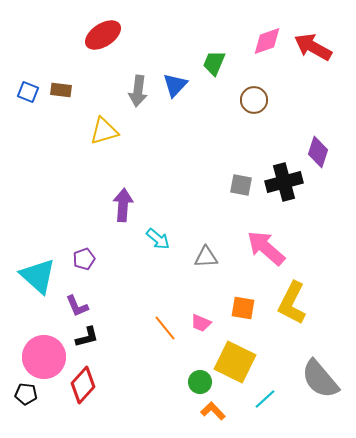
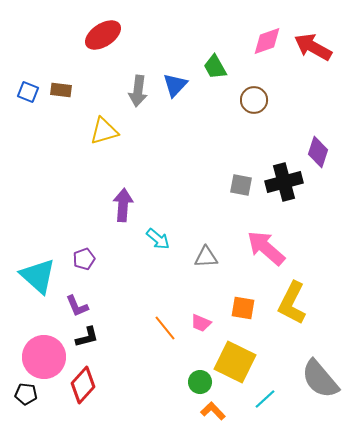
green trapezoid: moved 1 px right, 4 px down; rotated 52 degrees counterclockwise
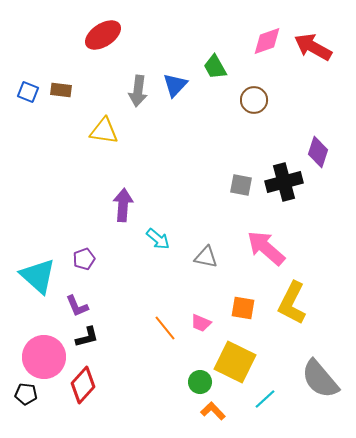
yellow triangle: rotated 24 degrees clockwise
gray triangle: rotated 15 degrees clockwise
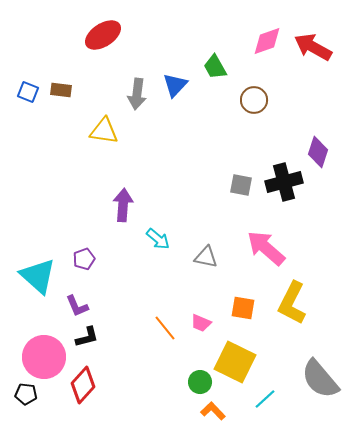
gray arrow: moved 1 px left, 3 px down
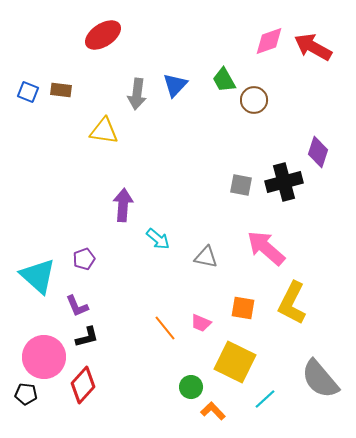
pink diamond: moved 2 px right
green trapezoid: moved 9 px right, 13 px down
green circle: moved 9 px left, 5 px down
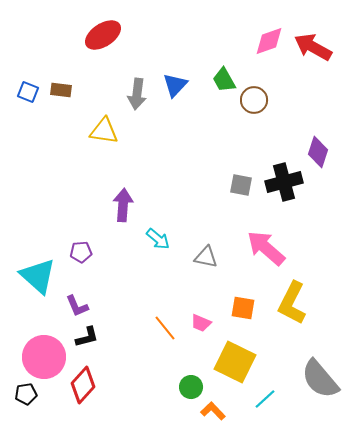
purple pentagon: moved 3 px left, 7 px up; rotated 15 degrees clockwise
black pentagon: rotated 15 degrees counterclockwise
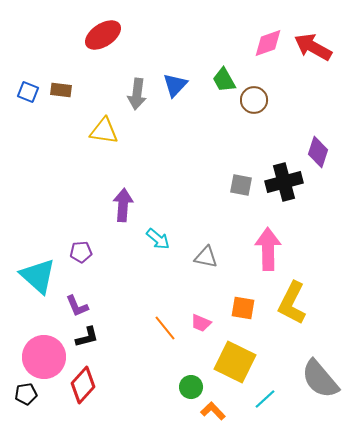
pink diamond: moved 1 px left, 2 px down
pink arrow: moved 2 px right, 1 px down; rotated 48 degrees clockwise
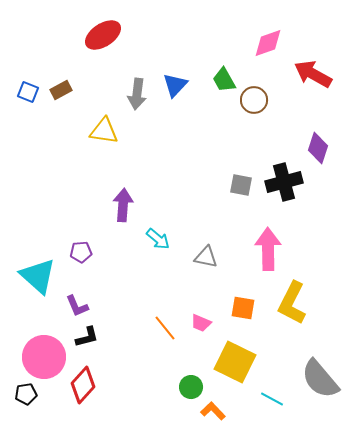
red arrow: moved 27 px down
brown rectangle: rotated 35 degrees counterclockwise
purple diamond: moved 4 px up
cyan line: moved 7 px right; rotated 70 degrees clockwise
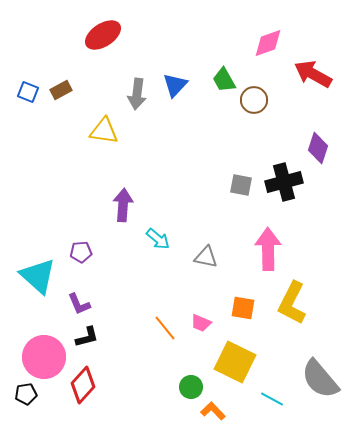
purple L-shape: moved 2 px right, 2 px up
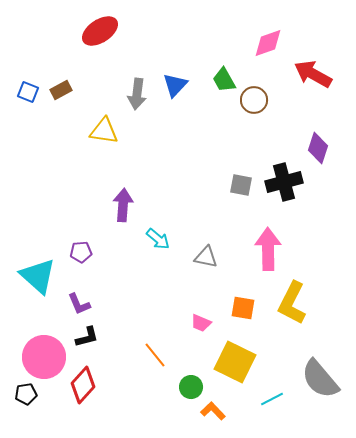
red ellipse: moved 3 px left, 4 px up
orange line: moved 10 px left, 27 px down
cyan line: rotated 55 degrees counterclockwise
